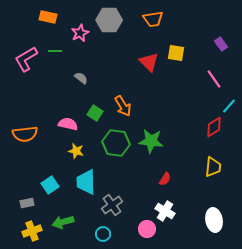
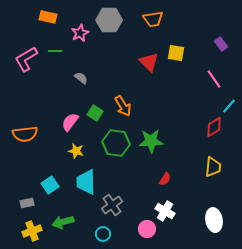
pink semicircle: moved 2 px right, 2 px up; rotated 66 degrees counterclockwise
green star: rotated 10 degrees counterclockwise
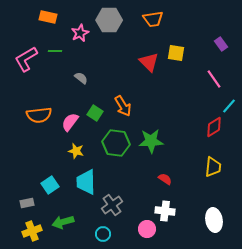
orange semicircle: moved 14 px right, 19 px up
red semicircle: rotated 88 degrees counterclockwise
white cross: rotated 24 degrees counterclockwise
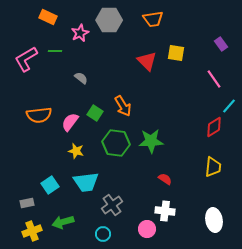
orange rectangle: rotated 12 degrees clockwise
red triangle: moved 2 px left, 1 px up
cyan trapezoid: rotated 96 degrees counterclockwise
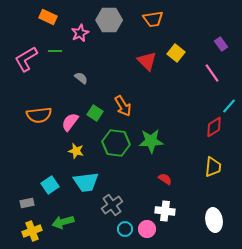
yellow square: rotated 30 degrees clockwise
pink line: moved 2 px left, 6 px up
cyan circle: moved 22 px right, 5 px up
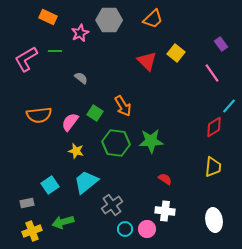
orange trapezoid: rotated 35 degrees counterclockwise
cyan trapezoid: rotated 148 degrees clockwise
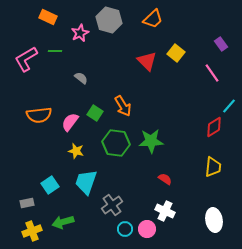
gray hexagon: rotated 15 degrees clockwise
cyan trapezoid: rotated 32 degrees counterclockwise
white cross: rotated 18 degrees clockwise
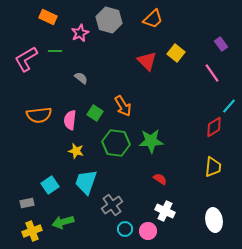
pink semicircle: moved 2 px up; rotated 30 degrees counterclockwise
red semicircle: moved 5 px left
pink circle: moved 1 px right, 2 px down
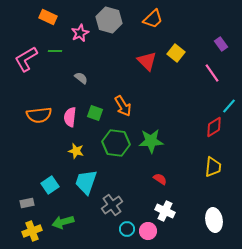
green square: rotated 14 degrees counterclockwise
pink semicircle: moved 3 px up
cyan circle: moved 2 px right
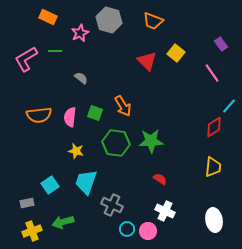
orange trapezoid: moved 2 px down; rotated 65 degrees clockwise
gray cross: rotated 30 degrees counterclockwise
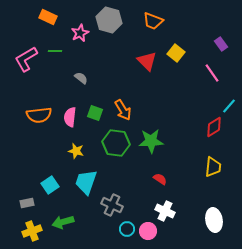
orange arrow: moved 4 px down
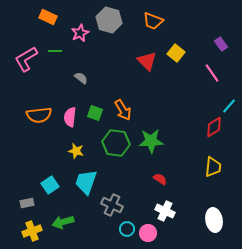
pink circle: moved 2 px down
